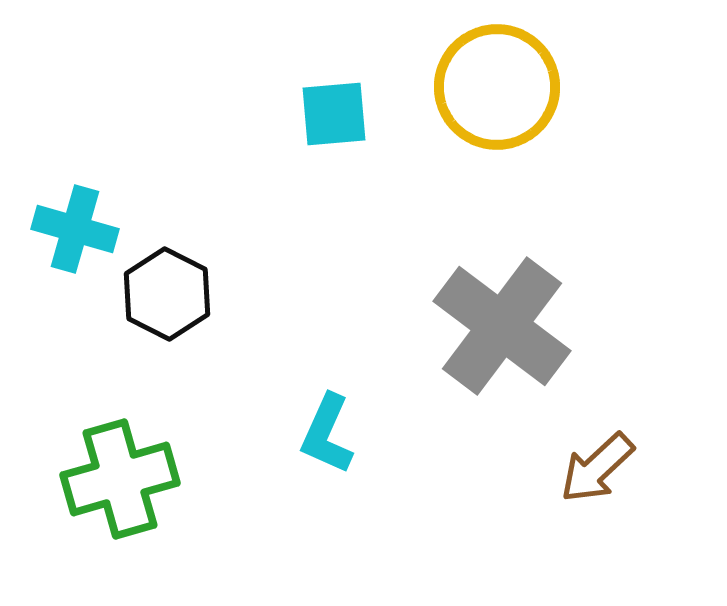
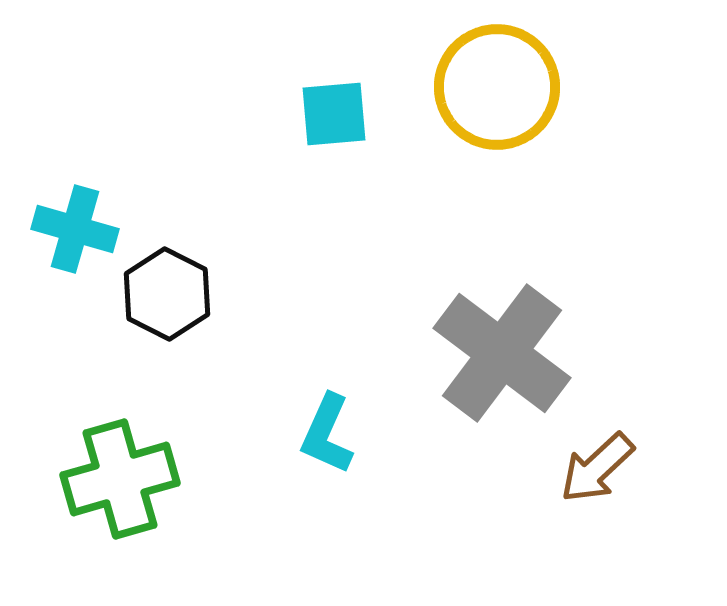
gray cross: moved 27 px down
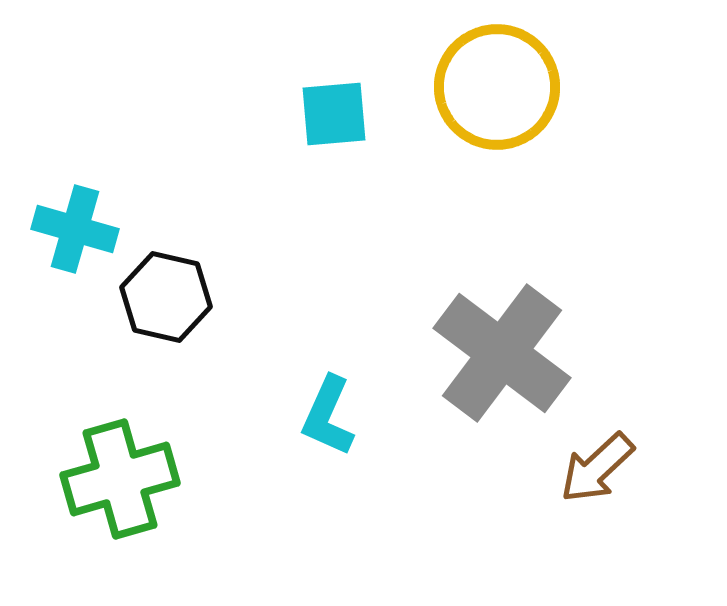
black hexagon: moved 1 px left, 3 px down; rotated 14 degrees counterclockwise
cyan L-shape: moved 1 px right, 18 px up
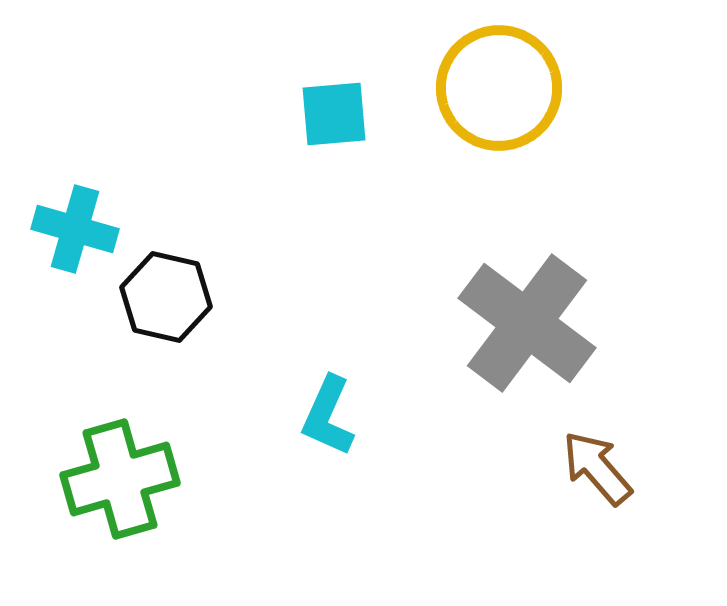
yellow circle: moved 2 px right, 1 px down
gray cross: moved 25 px right, 30 px up
brown arrow: rotated 92 degrees clockwise
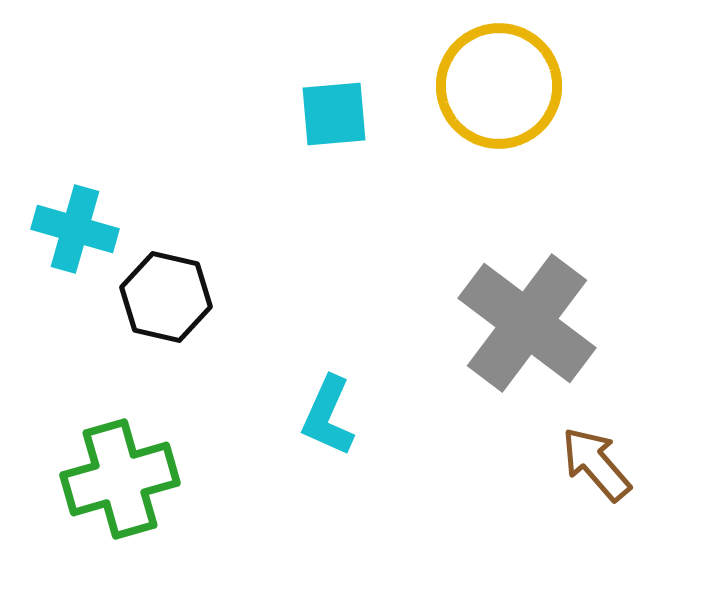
yellow circle: moved 2 px up
brown arrow: moved 1 px left, 4 px up
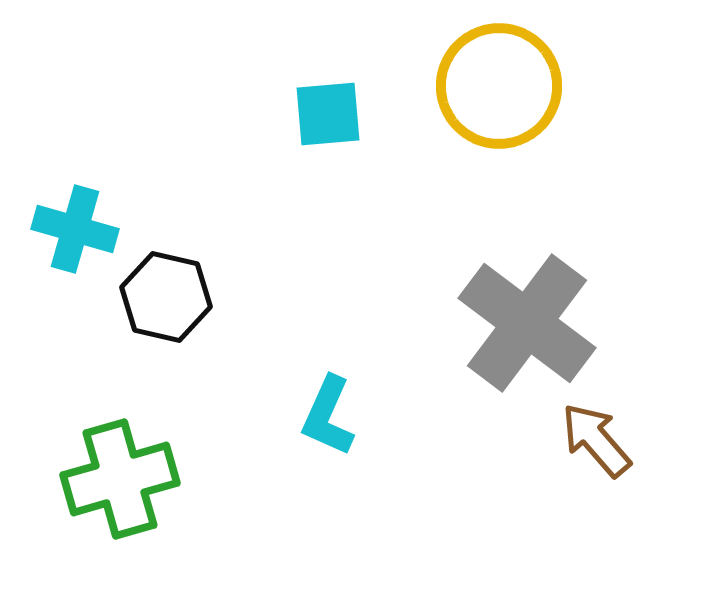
cyan square: moved 6 px left
brown arrow: moved 24 px up
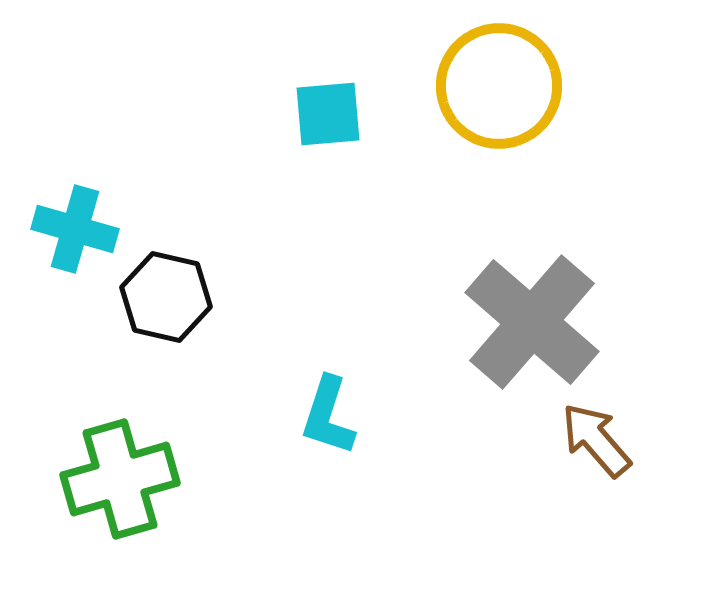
gray cross: moved 5 px right, 1 px up; rotated 4 degrees clockwise
cyan L-shape: rotated 6 degrees counterclockwise
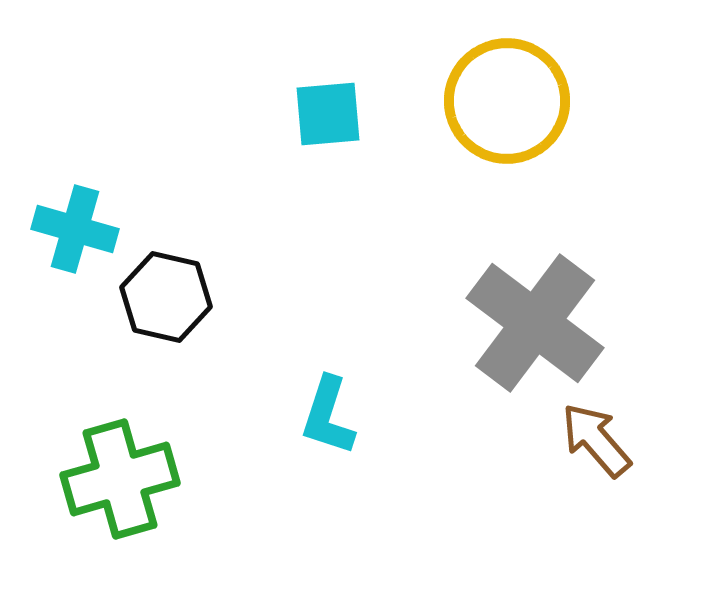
yellow circle: moved 8 px right, 15 px down
gray cross: moved 3 px right, 1 px down; rotated 4 degrees counterclockwise
